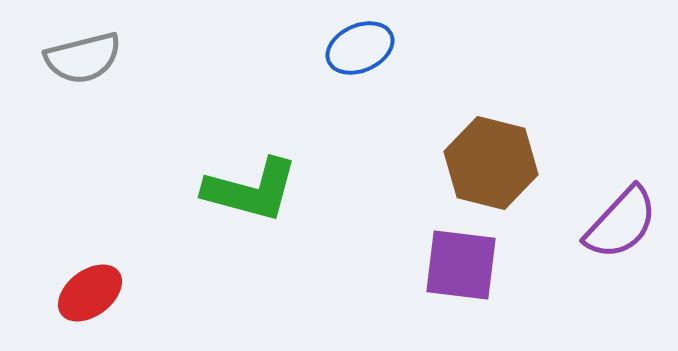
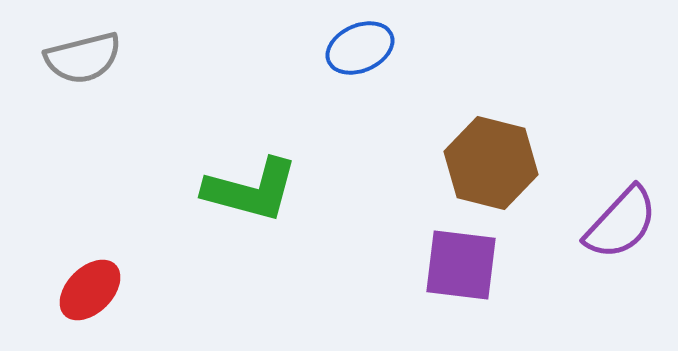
red ellipse: moved 3 px up; rotated 8 degrees counterclockwise
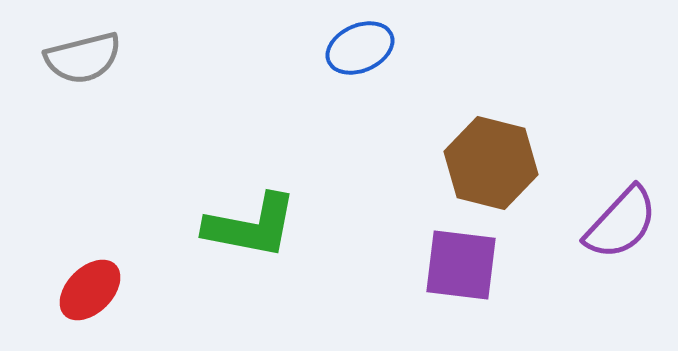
green L-shape: moved 36 px down; rotated 4 degrees counterclockwise
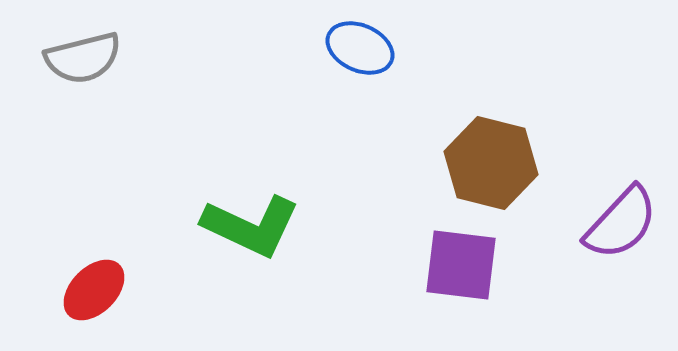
blue ellipse: rotated 48 degrees clockwise
green L-shape: rotated 14 degrees clockwise
red ellipse: moved 4 px right
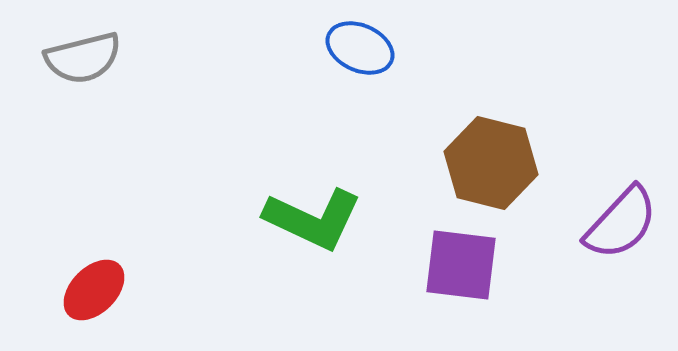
green L-shape: moved 62 px right, 7 px up
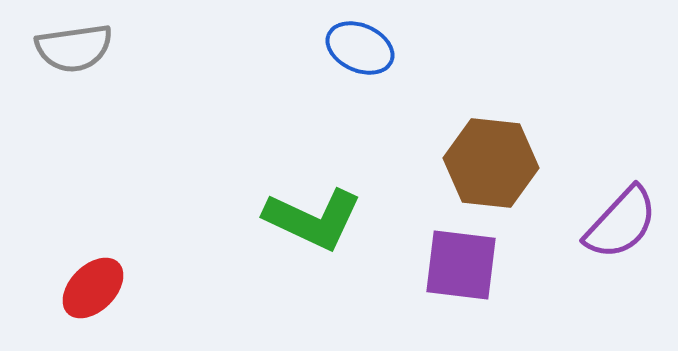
gray semicircle: moved 9 px left, 10 px up; rotated 6 degrees clockwise
brown hexagon: rotated 8 degrees counterclockwise
red ellipse: moved 1 px left, 2 px up
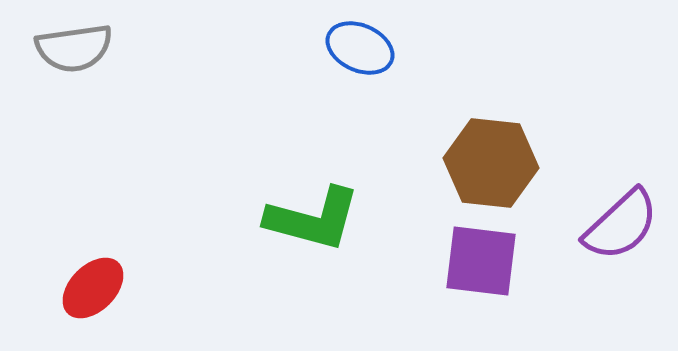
green L-shape: rotated 10 degrees counterclockwise
purple semicircle: moved 2 px down; rotated 4 degrees clockwise
purple square: moved 20 px right, 4 px up
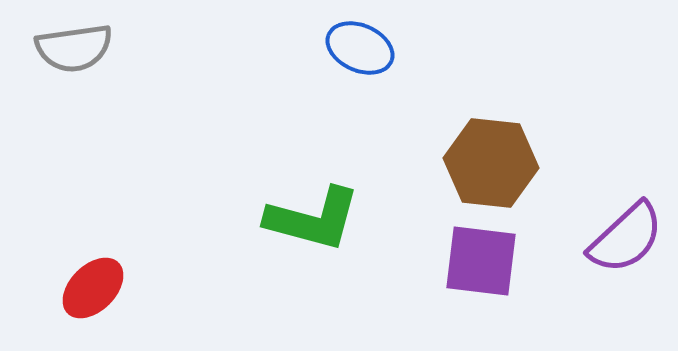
purple semicircle: moved 5 px right, 13 px down
